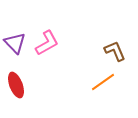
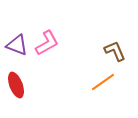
purple triangle: moved 2 px right, 2 px down; rotated 25 degrees counterclockwise
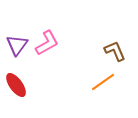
purple triangle: rotated 45 degrees clockwise
red ellipse: rotated 15 degrees counterclockwise
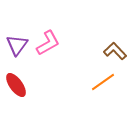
pink L-shape: moved 1 px right
brown L-shape: rotated 20 degrees counterclockwise
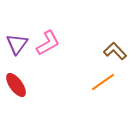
purple triangle: moved 1 px up
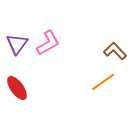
red ellipse: moved 1 px right, 3 px down
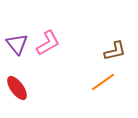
purple triangle: rotated 15 degrees counterclockwise
brown L-shape: rotated 120 degrees clockwise
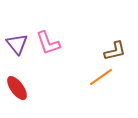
pink L-shape: rotated 100 degrees clockwise
orange line: moved 2 px left, 5 px up
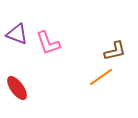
purple triangle: moved 10 px up; rotated 30 degrees counterclockwise
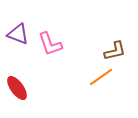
purple triangle: moved 1 px right
pink L-shape: moved 2 px right, 1 px down
